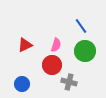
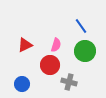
red circle: moved 2 px left
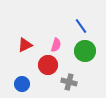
red circle: moved 2 px left
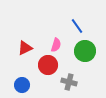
blue line: moved 4 px left
red triangle: moved 3 px down
blue circle: moved 1 px down
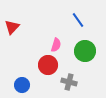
blue line: moved 1 px right, 6 px up
red triangle: moved 13 px left, 21 px up; rotated 21 degrees counterclockwise
